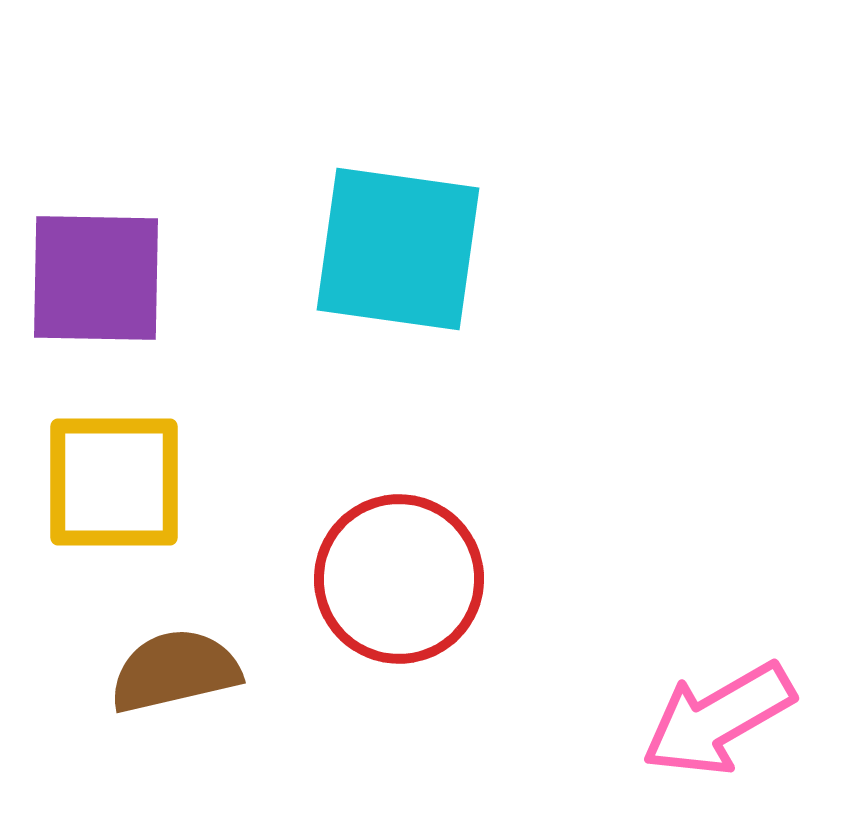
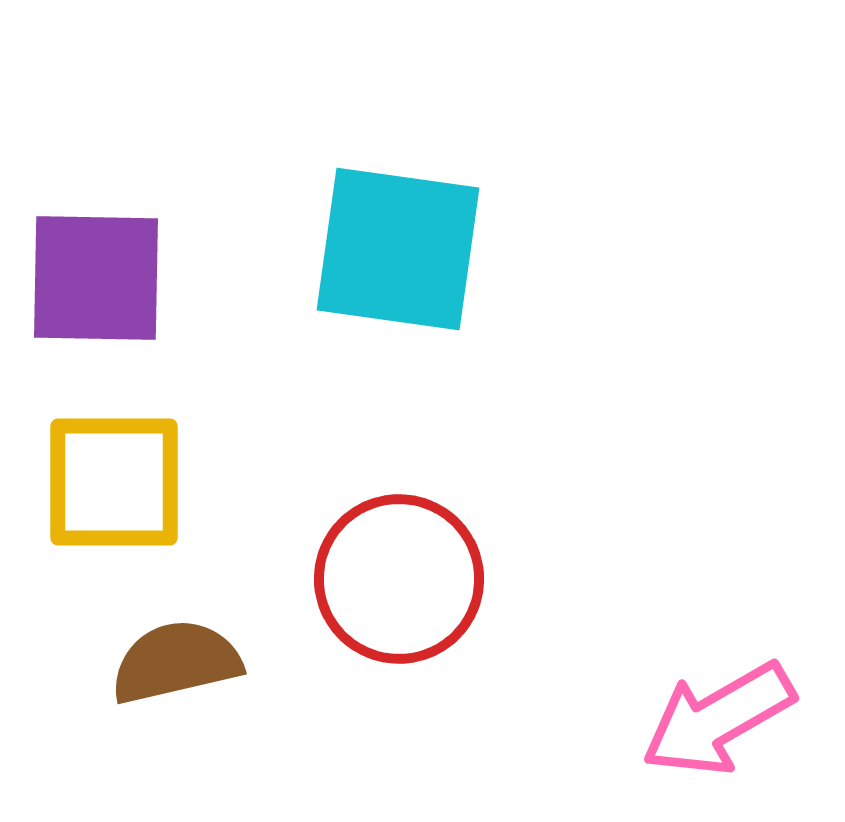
brown semicircle: moved 1 px right, 9 px up
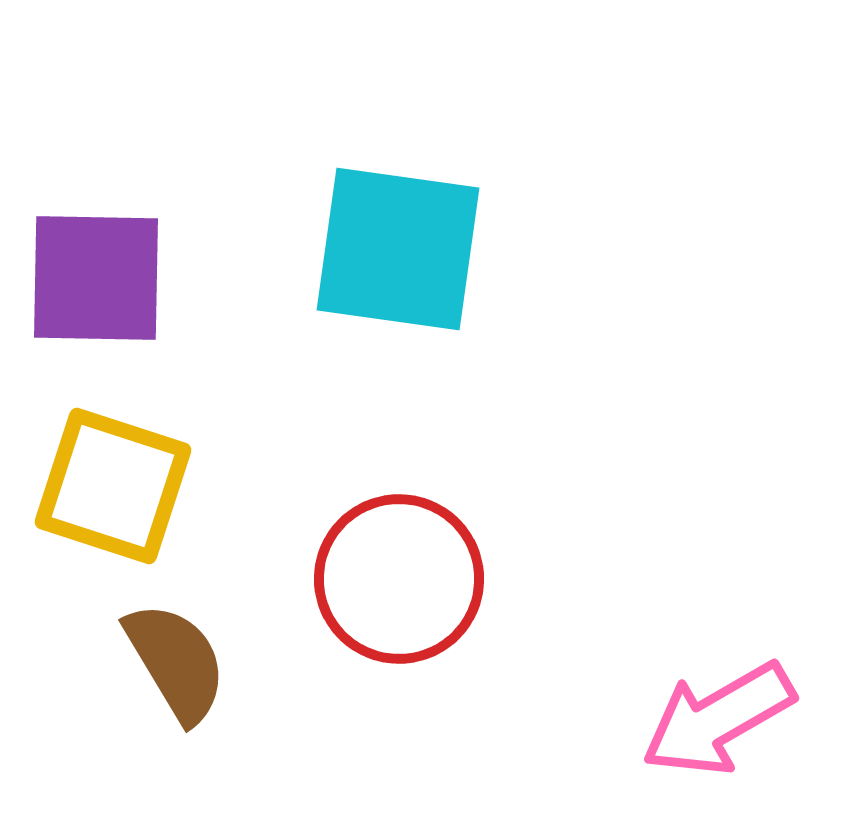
yellow square: moved 1 px left, 4 px down; rotated 18 degrees clockwise
brown semicircle: rotated 72 degrees clockwise
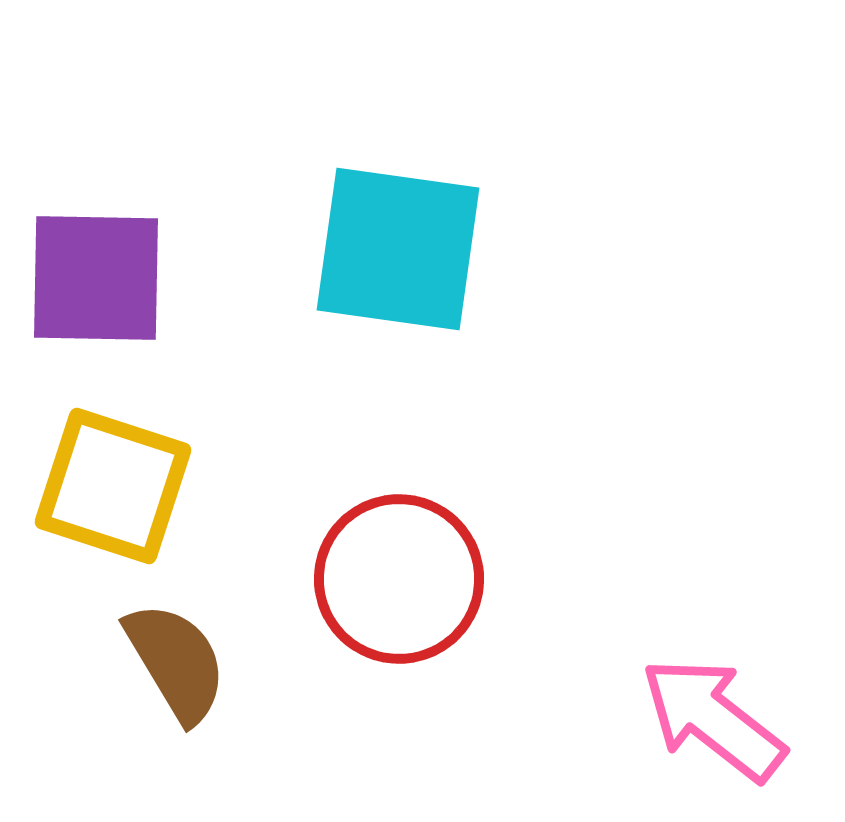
pink arrow: moved 5 px left; rotated 68 degrees clockwise
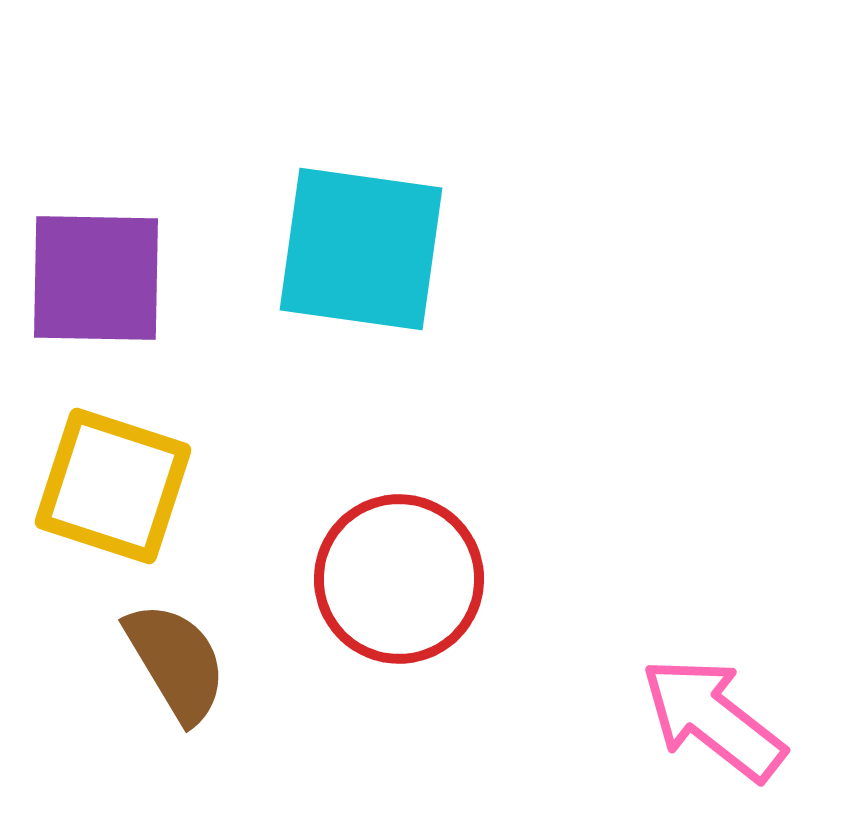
cyan square: moved 37 px left
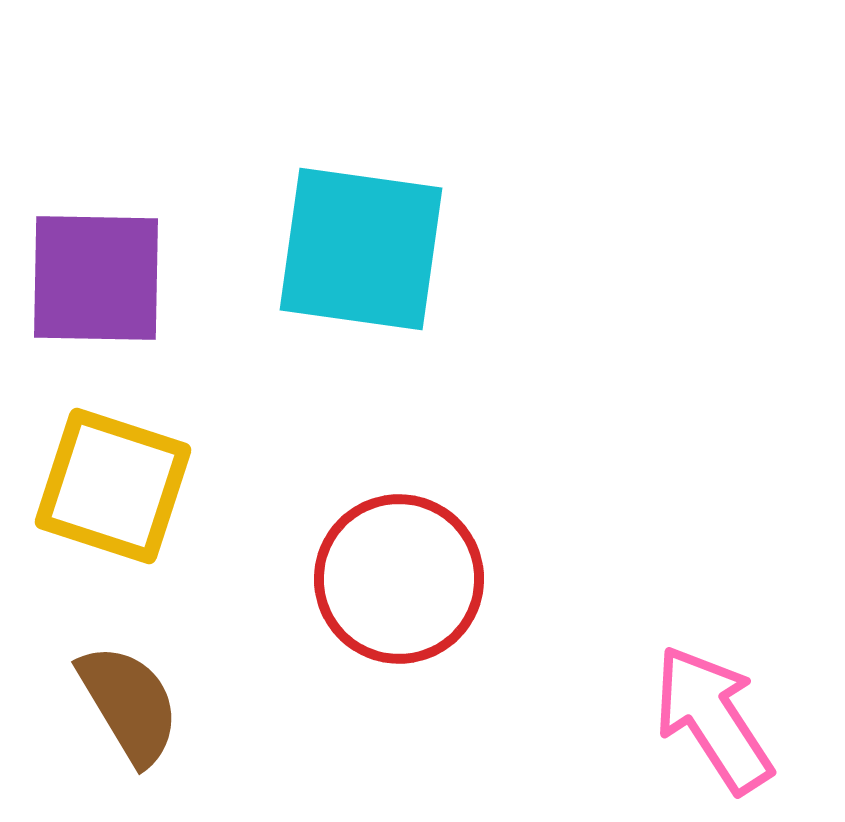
brown semicircle: moved 47 px left, 42 px down
pink arrow: rotated 19 degrees clockwise
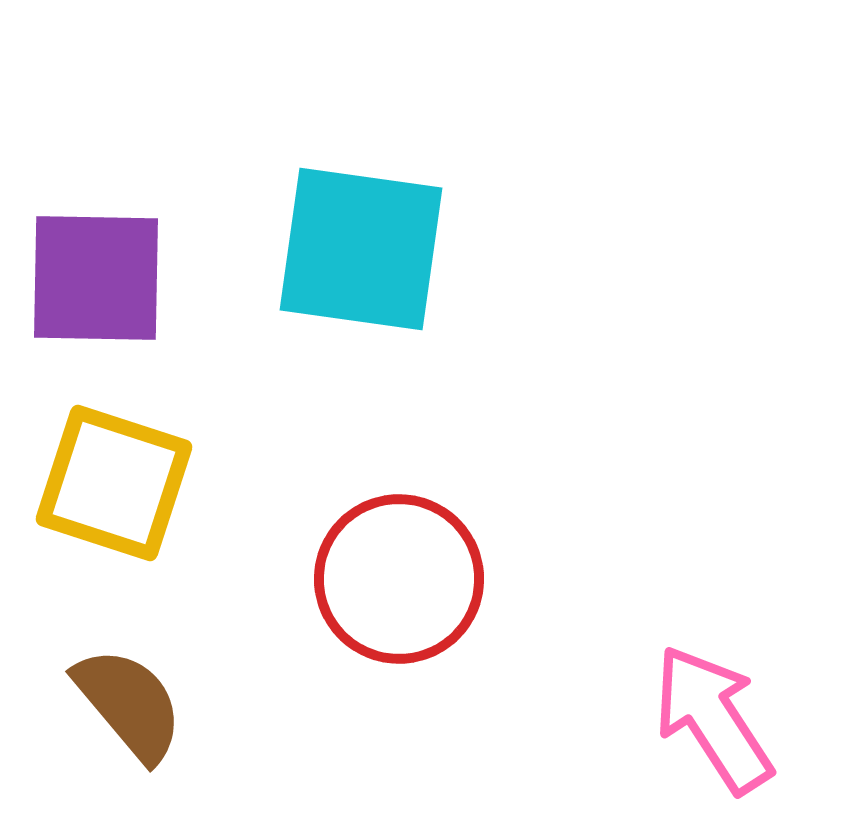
yellow square: moved 1 px right, 3 px up
brown semicircle: rotated 9 degrees counterclockwise
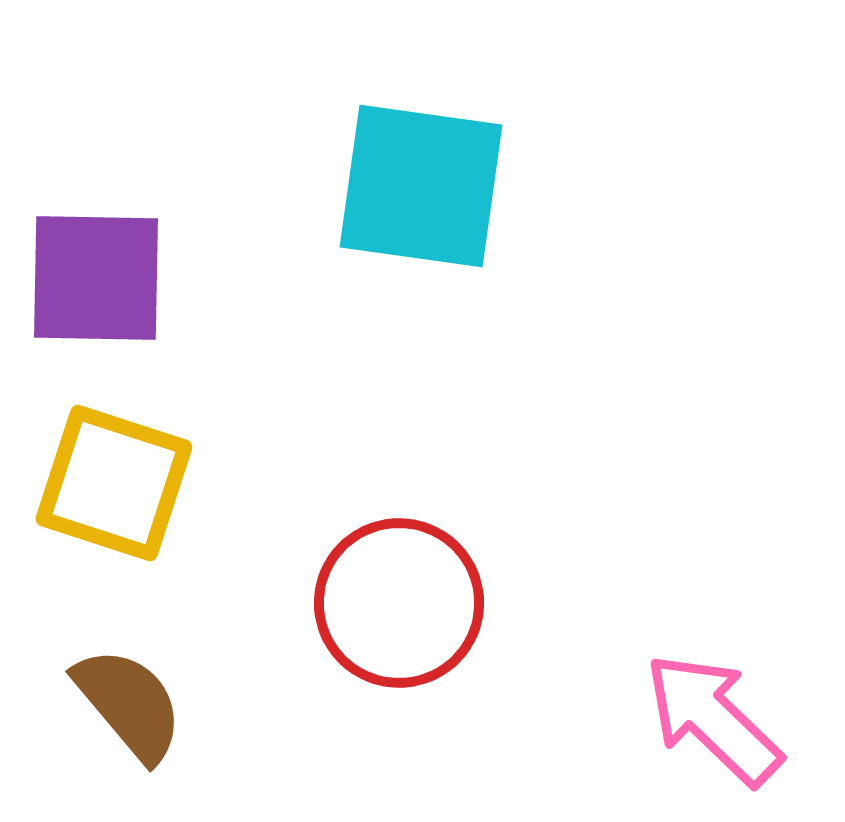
cyan square: moved 60 px right, 63 px up
red circle: moved 24 px down
pink arrow: rotated 13 degrees counterclockwise
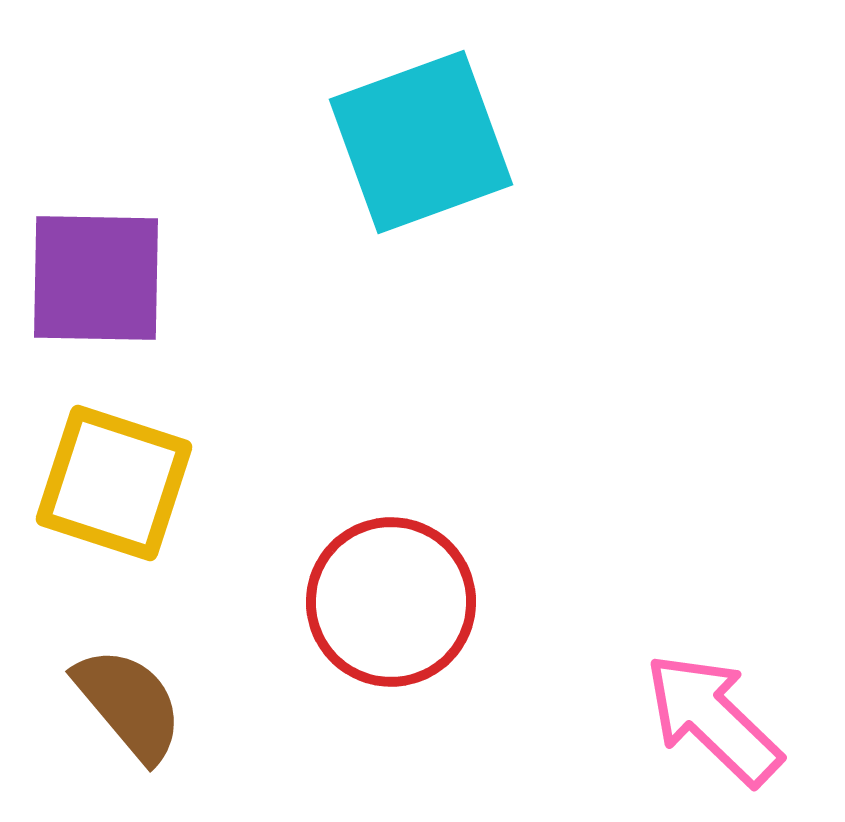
cyan square: moved 44 px up; rotated 28 degrees counterclockwise
red circle: moved 8 px left, 1 px up
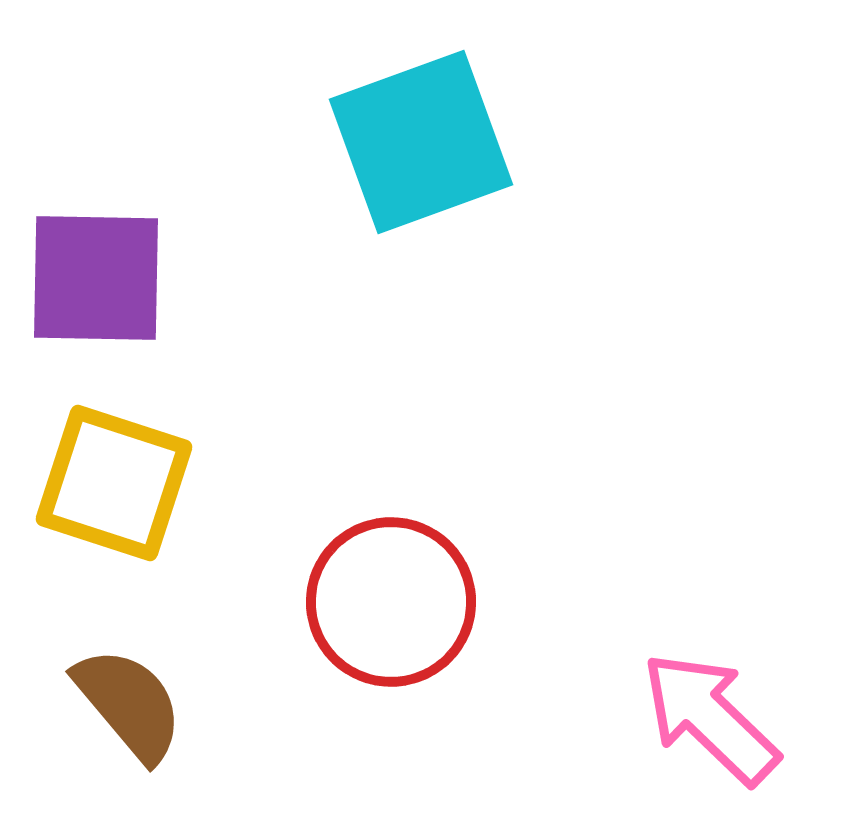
pink arrow: moved 3 px left, 1 px up
